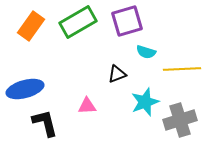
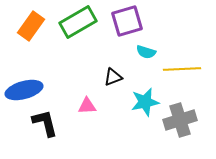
black triangle: moved 4 px left, 3 px down
blue ellipse: moved 1 px left, 1 px down
cyan star: rotated 8 degrees clockwise
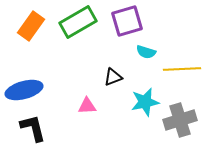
black L-shape: moved 12 px left, 5 px down
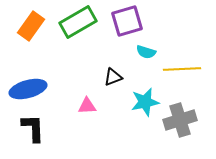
blue ellipse: moved 4 px right, 1 px up
black L-shape: rotated 12 degrees clockwise
